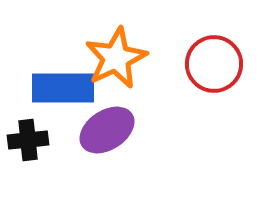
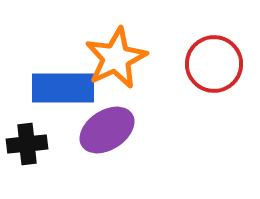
black cross: moved 1 px left, 4 px down
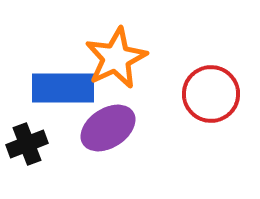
red circle: moved 3 px left, 30 px down
purple ellipse: moved 1 px right, 2 px up
black cross: rotated 15 degrees counterclockwise
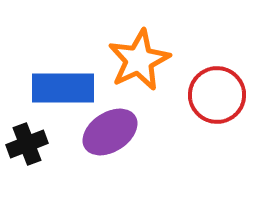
orange star: moved 23 px right, 2 px down
red circle: moved 6 px right, 1 px down
purple ellipse: moved 2 px right, 4 px down
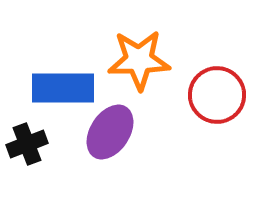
orange star: rotated 24 degrees clockwise
purple ellipse: rotated 24 degrees counterclockwise
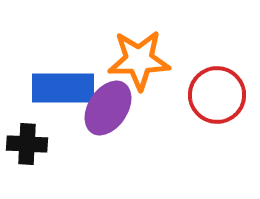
purple ellipse: moved 2 px left, 24 px up
black cross: rotated 24 degrees clockwise
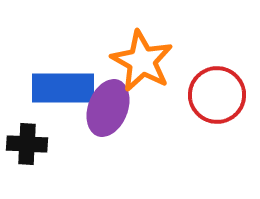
orange star: moved 3 px right, 1 px down; rotated 30 degrees clockwise
purple ellipse: rotated 12 degrees counterclockwise
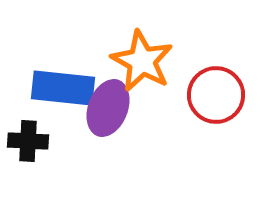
blue rectangle: rotated 6 degrees clockwise
red circle: moved 1 px left
black cross: moved 1 px right, 3 px up
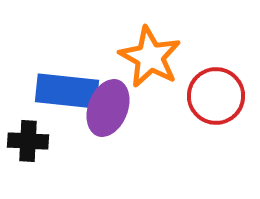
orange star: moved 8 px right, 4 px up
blue rectangle: moved 4 px right, 3 px down
red circle: moved 1 px down
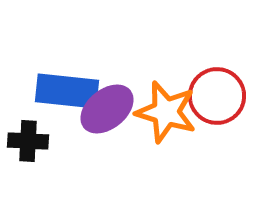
orange star: moved 16 px right, 55 px down; rotated 12 degrees counterclockwise
red circle: moved 1 px right
purple ellipse: moved 1 px left, 1 px down; rotated 30 degrees clockwise
